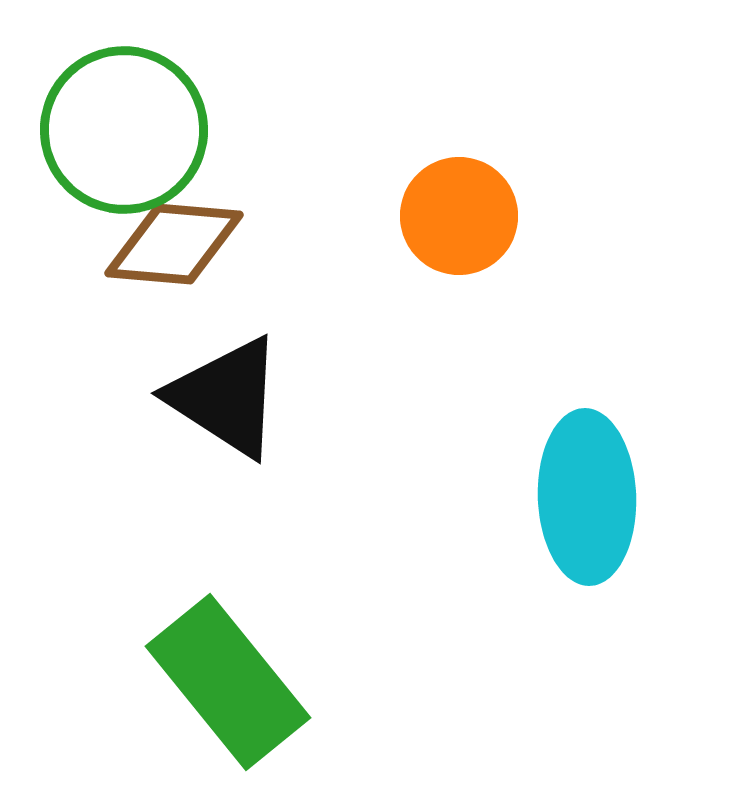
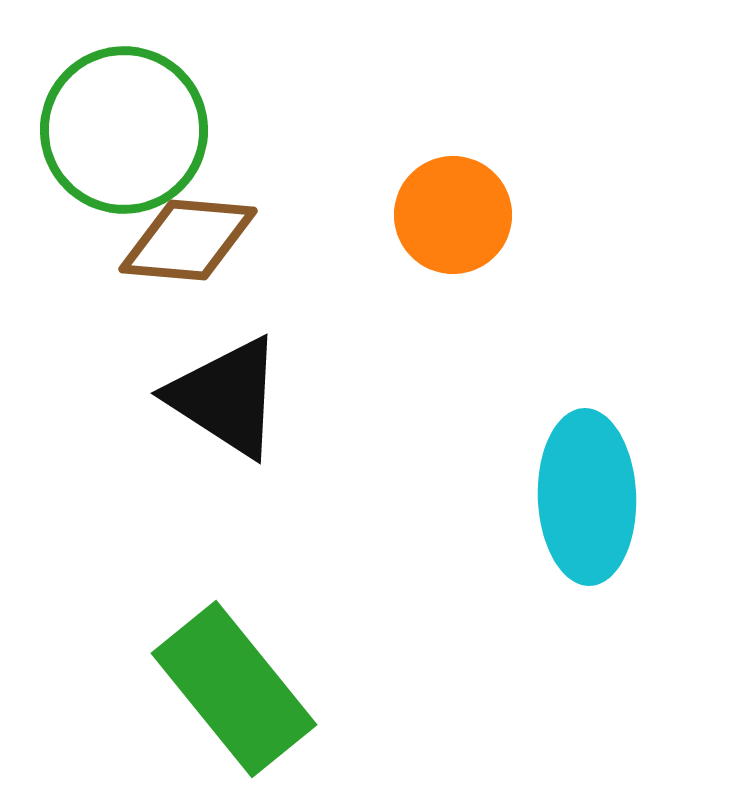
orange circle: moved 6 px left, 1 px up
brown diamond: moved 14 px right, 4 px up
green rectangle: moved 6 px right, 7 px down
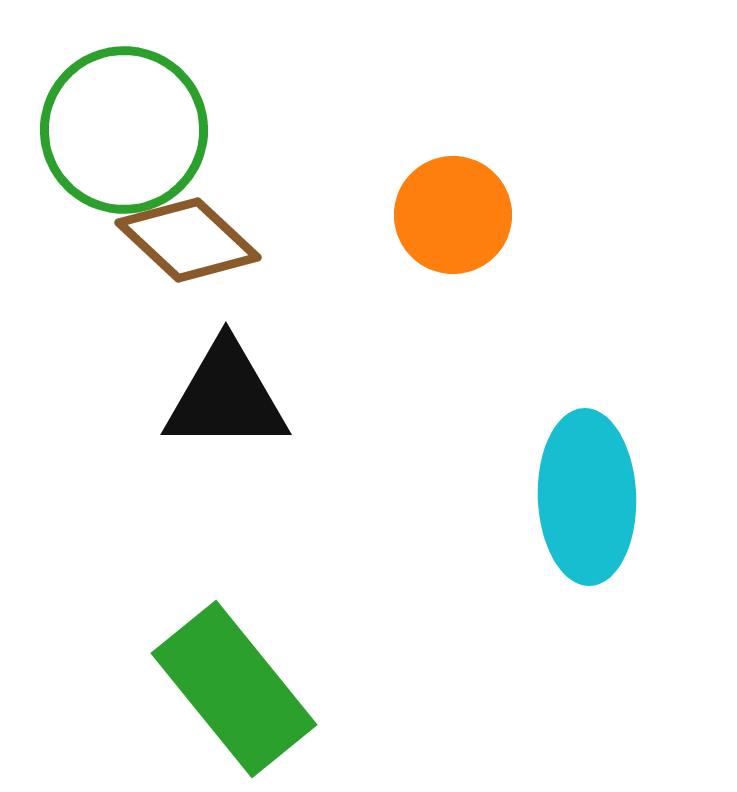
brown diamond: rotated 38 degrees clockwise
black triangle: rotated 33 degrees counterclockwise
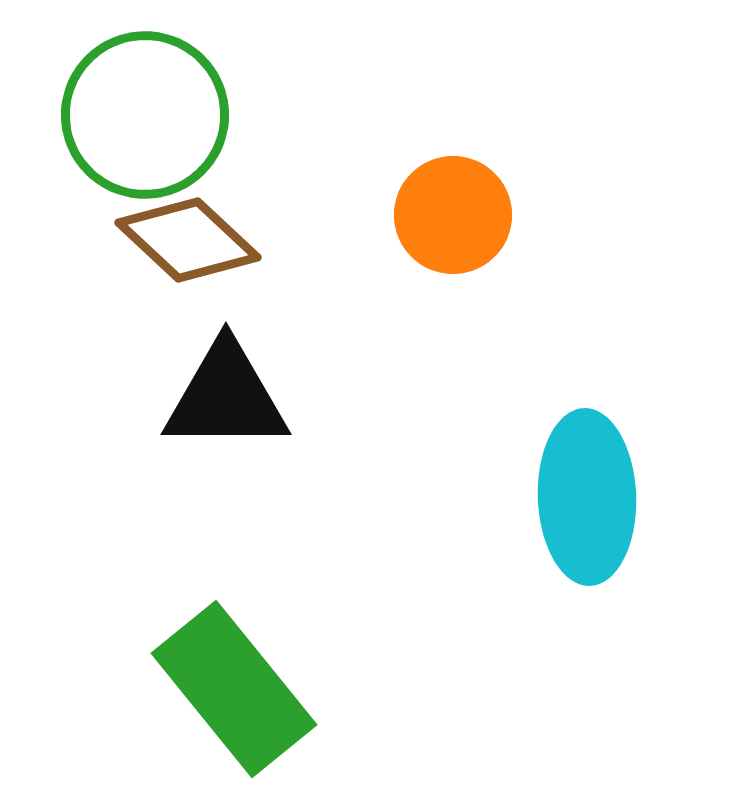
green circle: moved 21 px right, 15 px up
